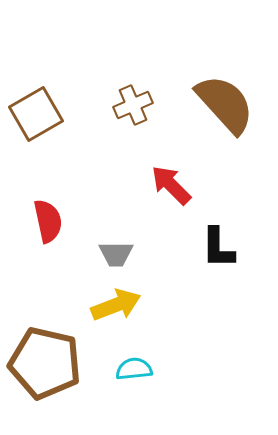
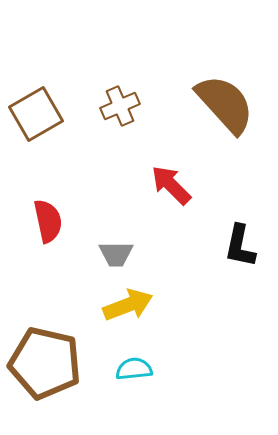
brown cross: moved 13 px left, 1 px down
black L-shape: moved 22 px right, 2 px up; rotated 12 degrees clockwise
yellow arrow: moved 12 px right
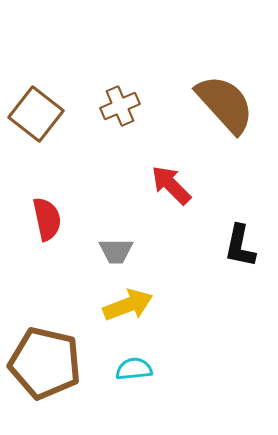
brown square: rotated 22 degrees counterclockwise
red semicircle: moved 1 px left, 2 px up
gray trapezoid: moved 3 px up
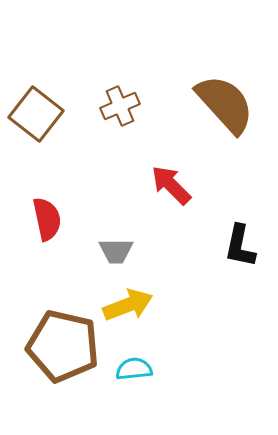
brown pentagon: moved 18 px right, 17 px up
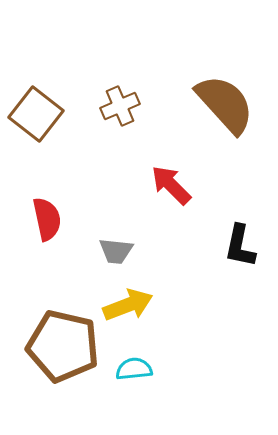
gray trapezoid: rotated 6 degrees clockwise
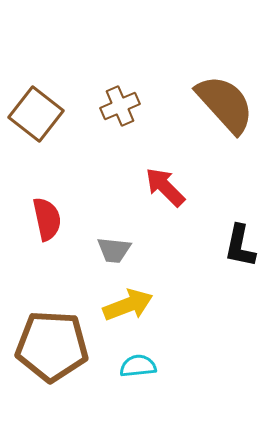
red arrow: moved 6 px left, 2 px down
gray trapezoid: moved 2 px left, 1 px up
brown pentagon: moved 11 px left; rotated 10 degrees counterclockwise
cyan semicircle: moved 4 px right, 3 px up
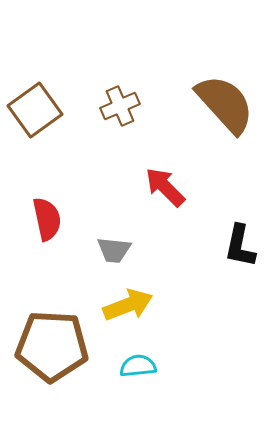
brown square: moved 1 px left, 4 px up; rotated 16 degrees clockwise
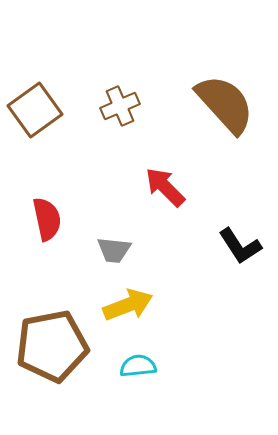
black L-shape: rotated 45 degrees counterclockwise
brown pentagon: rotated 14 degrees counterclockwise
